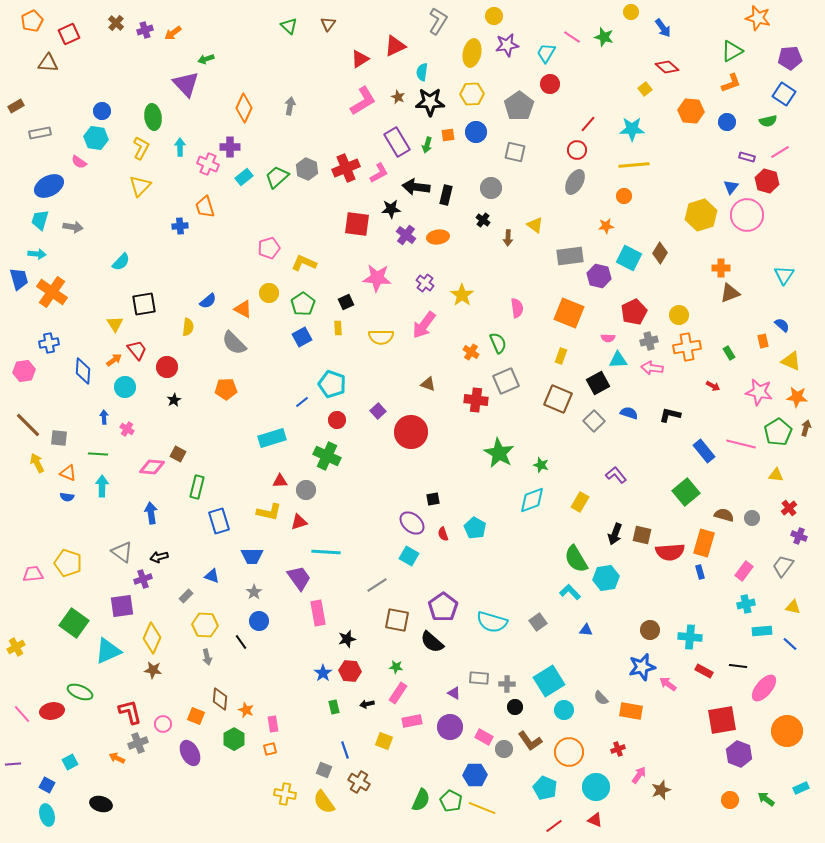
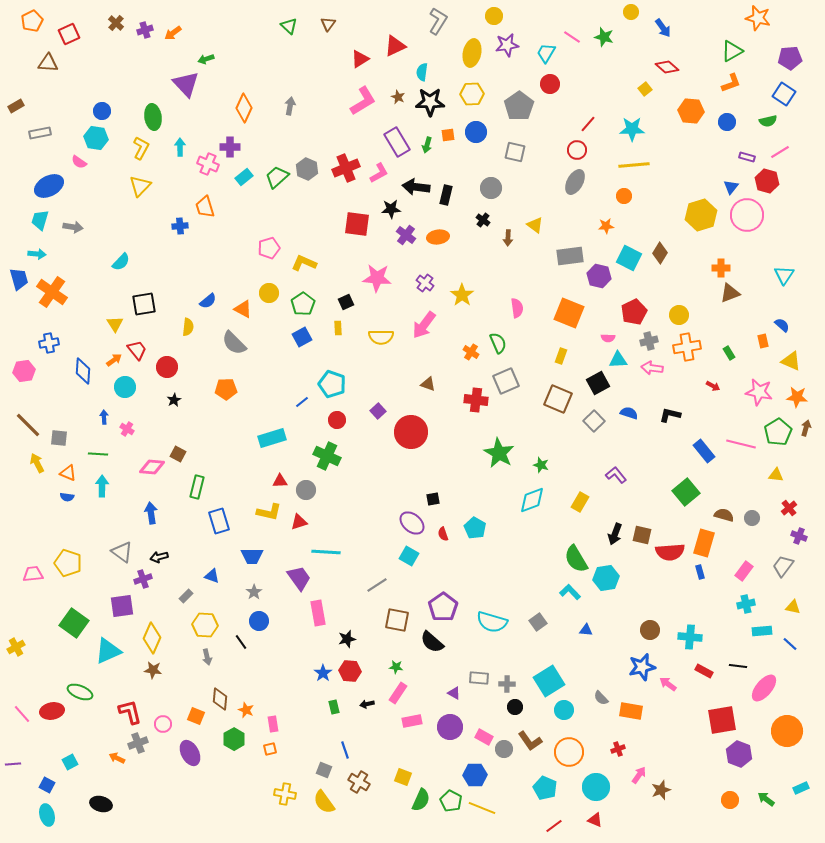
yellow square at (384, 741): moved 19 px right, 36 px down
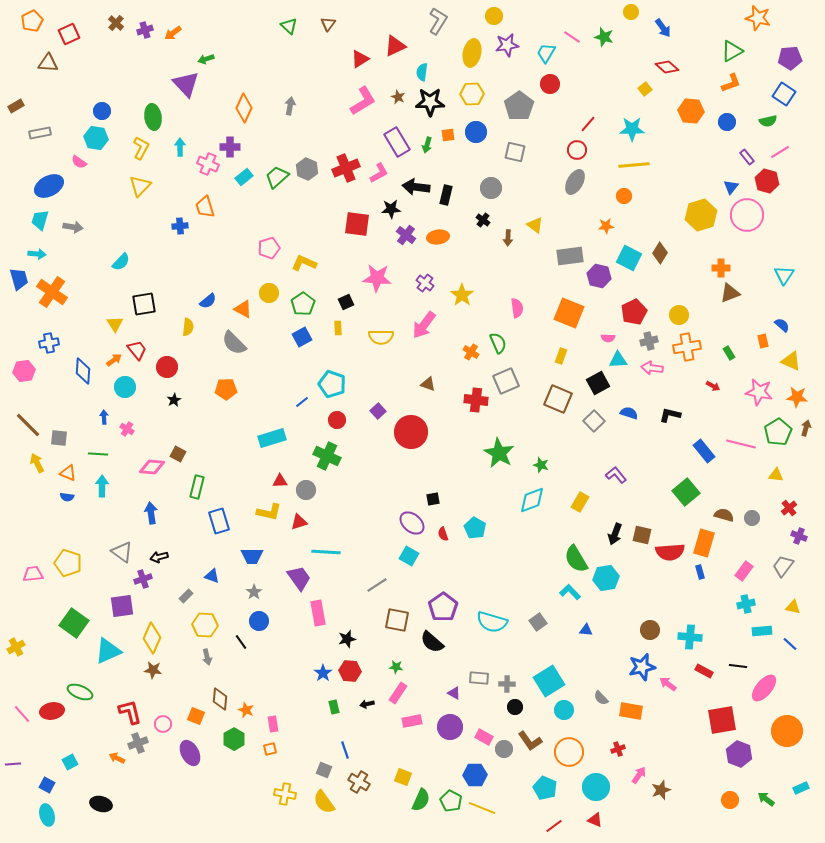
purple rectangle at (747, 157): rotated 35 degrees clockwise
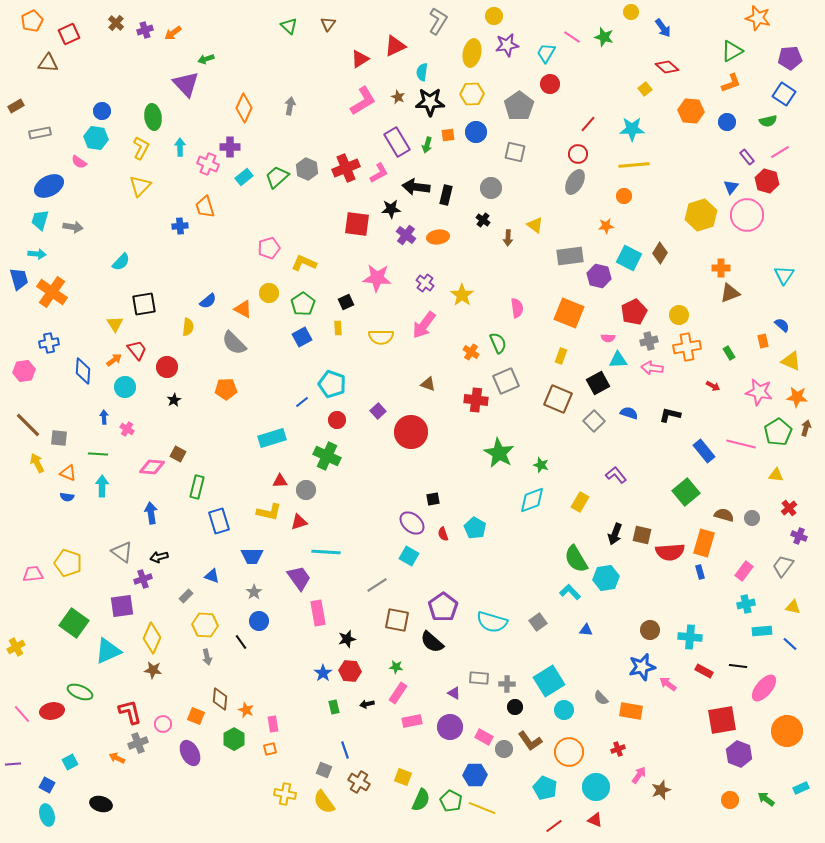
red circle at (577, 150): moved 1 px right, 4 px down
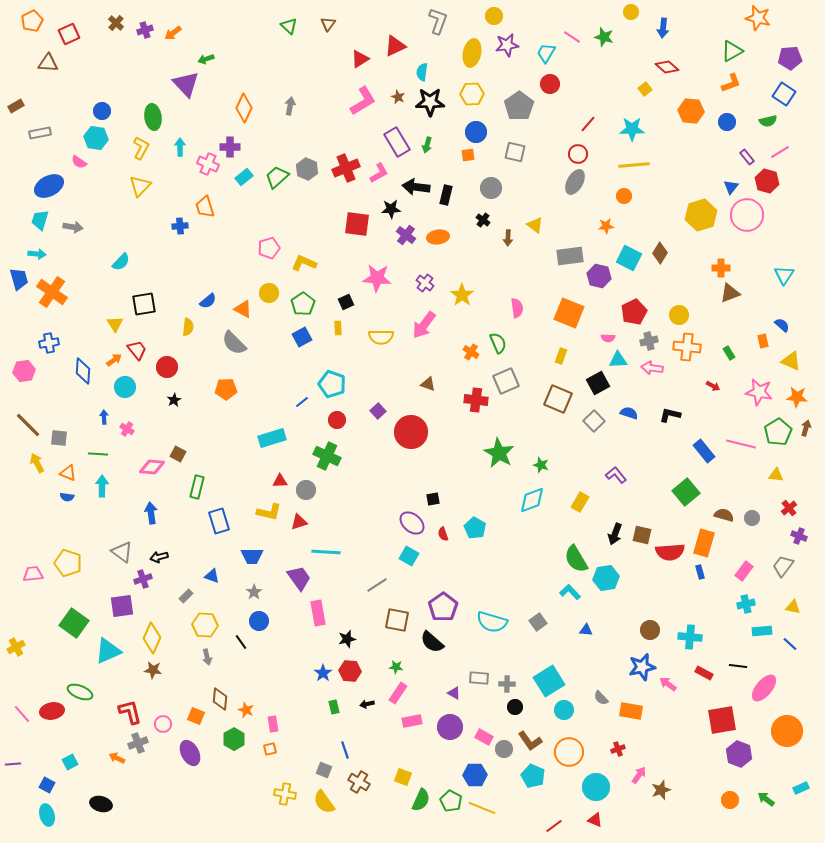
gray L-shape at (438, 21): rotated 12 degrees counterclockwise
blue arrow at (663, 28): rotated 42 degrees clockwise
orange square at (448, 135): moved 20 px right, 20 px down
orange cross at (687, 347): rotated 16 degrees clockwise
red rectangle at (704, 671): moved 2 px down
cyan pentagon at (545, 788): moved 12 px left, 12 px up
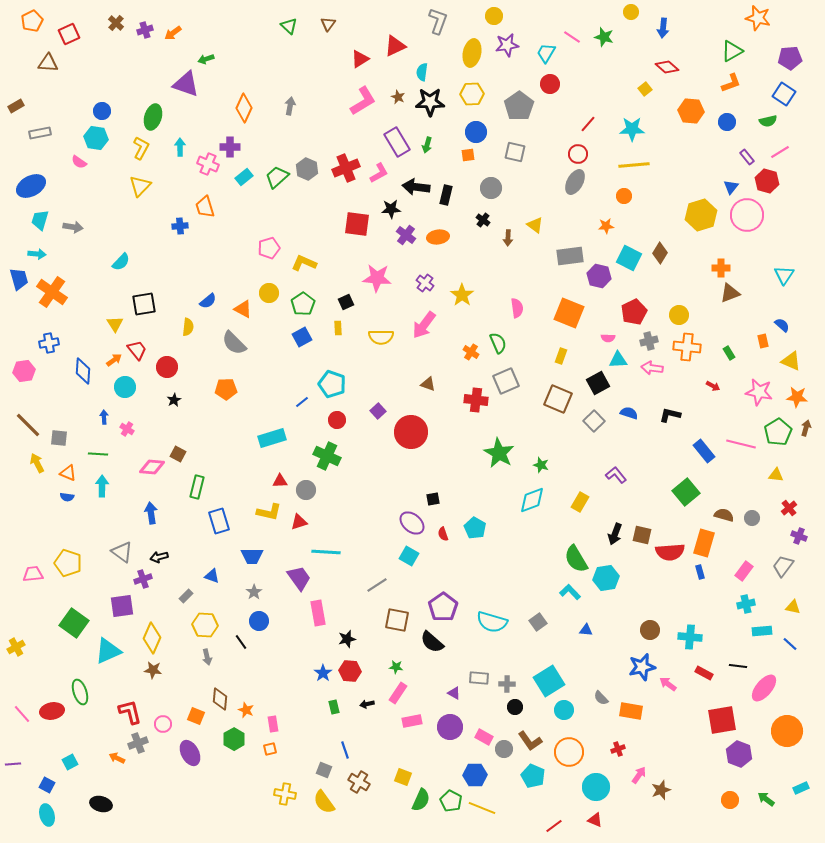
purple triangle at (186, 84): rotated 28 degrees counterclockwise
green ellipse at (153, 117): rotated 25 degrees clockwise
blue ellipse at (49, 186): moved 18 px left
green ellipse at (80, 692): rotated 50 degrees clockwise
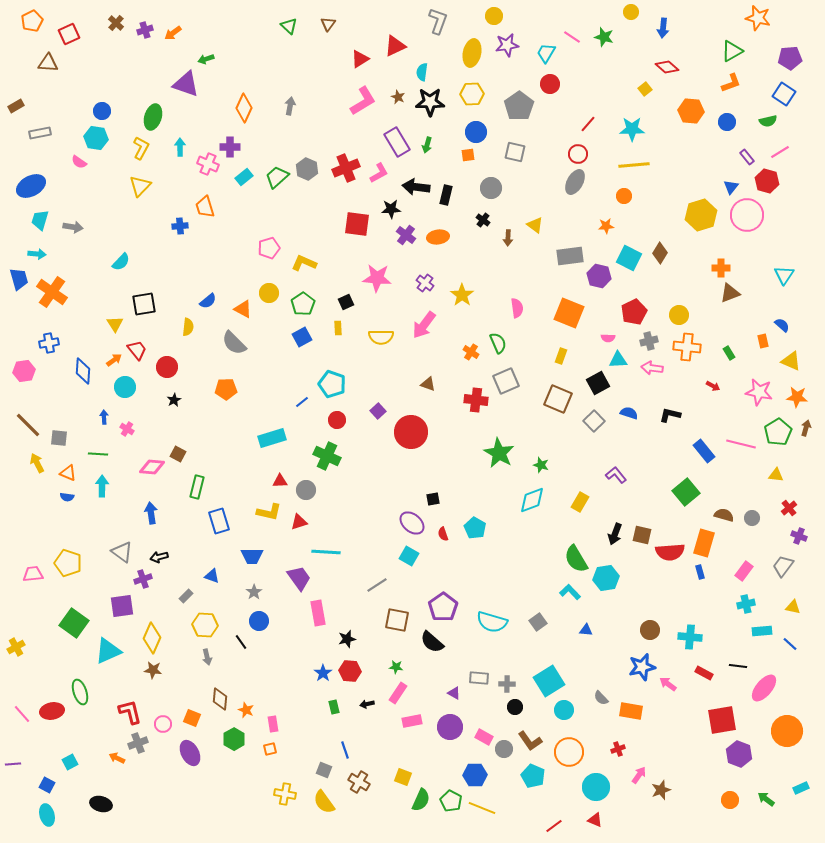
orange square at (196, 716): moved 4 px left, 2 px down
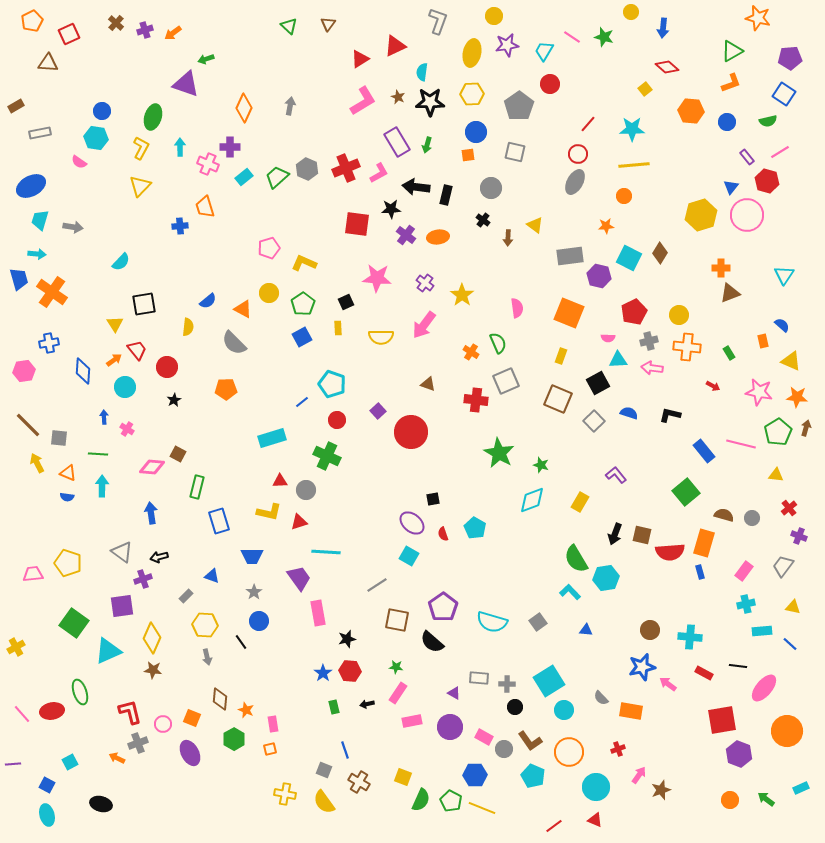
cyan trapezoid at (546, 53): moved 2 px left, 2 px up
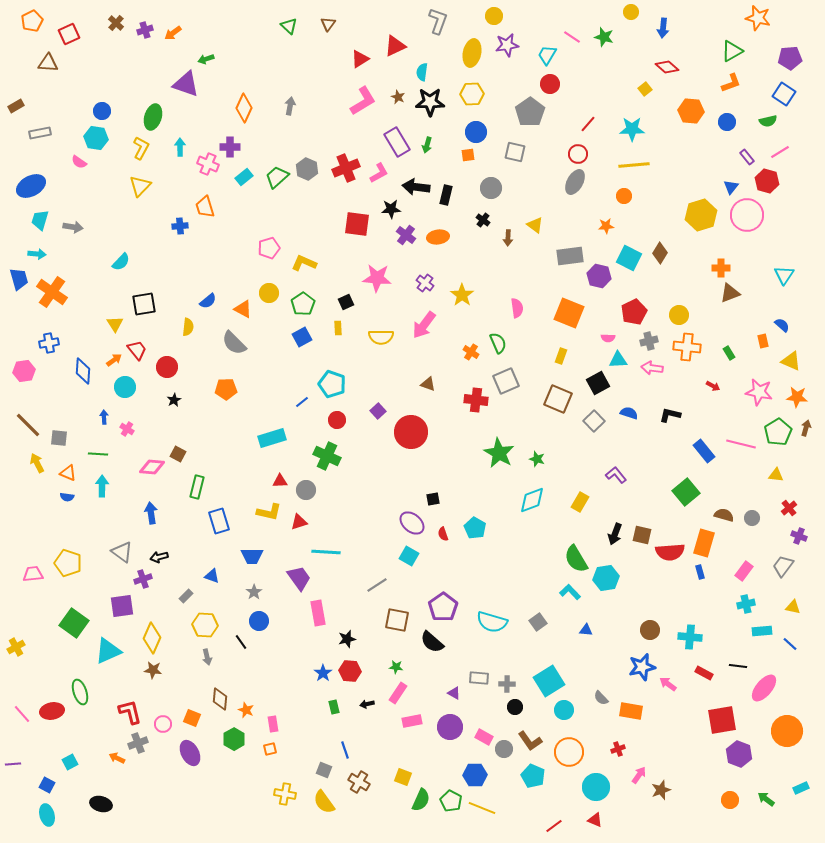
cyan trapezoid at (544, 51): moved 3 px right, 4 px down
gray pentagon at (519, 106): moved 11 px right, 6 px down
green star at (541, 465): moved 4 px left, 6 px up
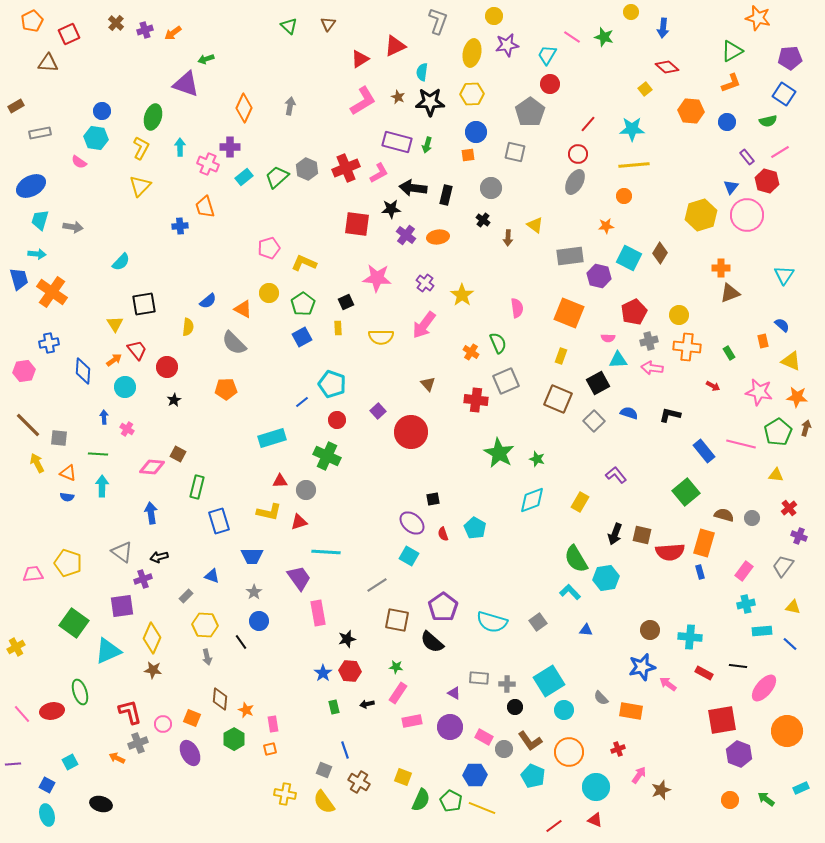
purple rectangle at (397, 142): rotated 44 degrees counterclockwise
black arrow at (416, 187): moved 3 px left, 1 px down
brown triangle at (428, 384): rotated 28 degrees clockwise
